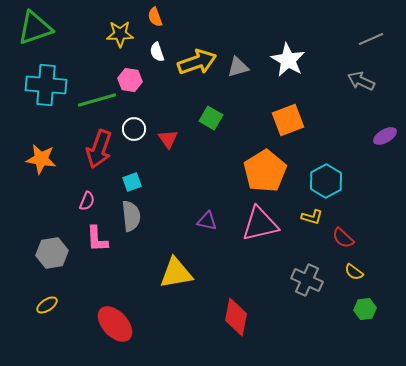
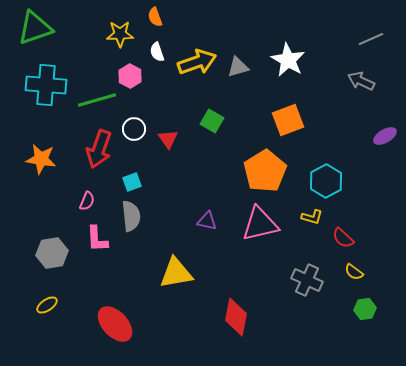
pink hexagon: moved 4 px up; rotated 20 degrees clockwise
green square: moved 1 px right, 3 px down
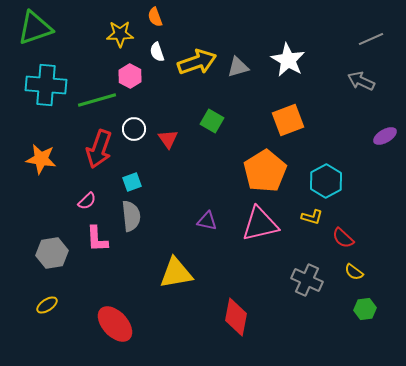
pink semicircle: rotated 24 degrees clockwise
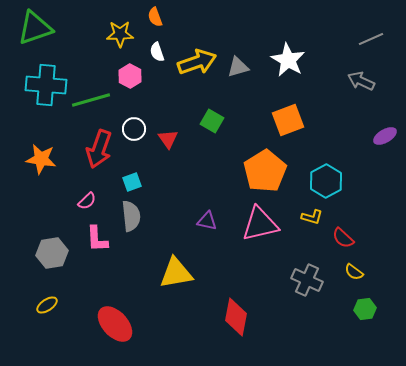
green line: moved 6 px left
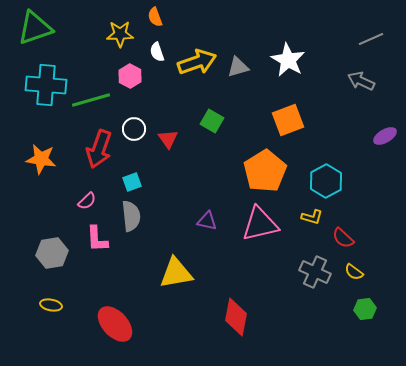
gray cross: moved 8 px right, 8 px up
yellow ellipse: moved 4 px right; rotated 45 degrees clockwise
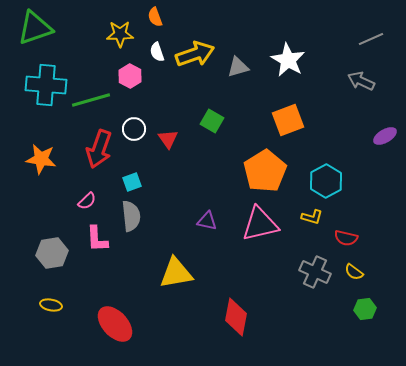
yellow arrow: moved 2 px left, 8 px up
red semicircle: moved 3 px right; rotated 30 degrees counterclockwise
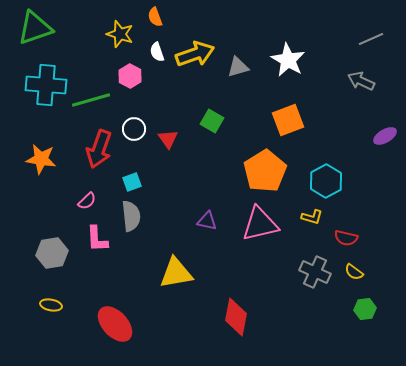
yellow star: rotated 20 degrees clockwise
